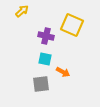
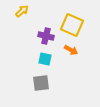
orange arrow: moved 8 px right, 22 px up
gray square: moved 1 px up
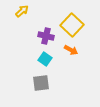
yellow square: rotated 20 degrees clockwise
cyan square: rotated 24 degrees clockwise
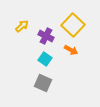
yellow arrow: moved 15 px down
yellow square: moved 1 px right
purple cross: rotated 14 degrees clockwise
gray square: moved 2 px right; rotated 30 degrees clockwise
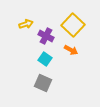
yellow arrow: moved 4 px right, 2 px up; rotated 24 degrees clockwise
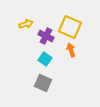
yellow square: moved 3 px left, 2 px down; rotated 20 degrees counterclockwise
orange arrow: rotated 136 degrees counterclockwise
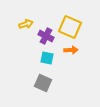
orange arrow: rotated 104 degrees clockwise
cyan square: moved 2 px right, 1 px up; rotated 24 degrees counterclockwise
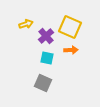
purple cross: rotated 21 degrees clockwise
